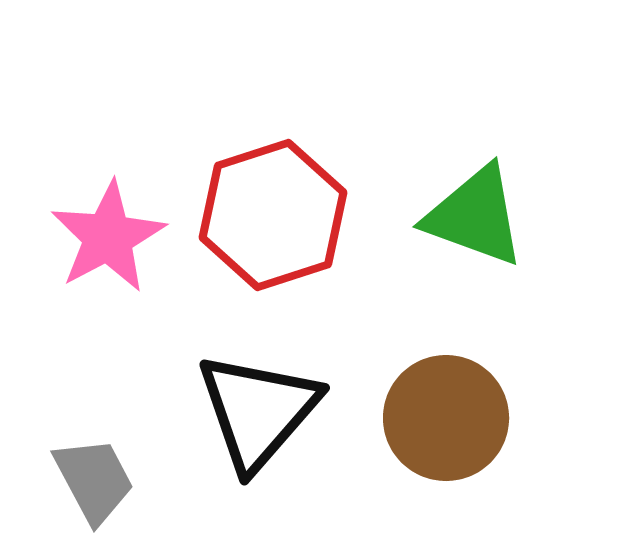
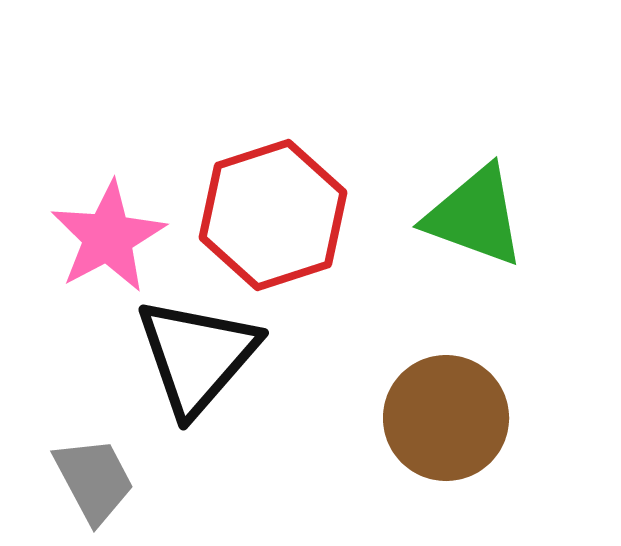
black triangle: moved 61 px left, 55 px up
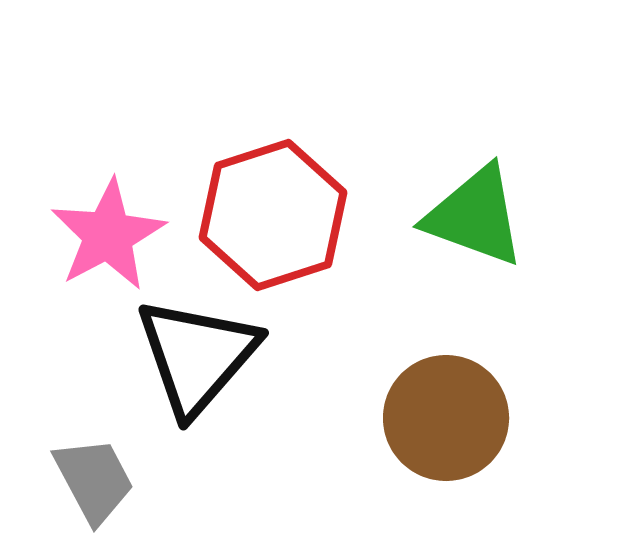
pink star: moved 2 px up
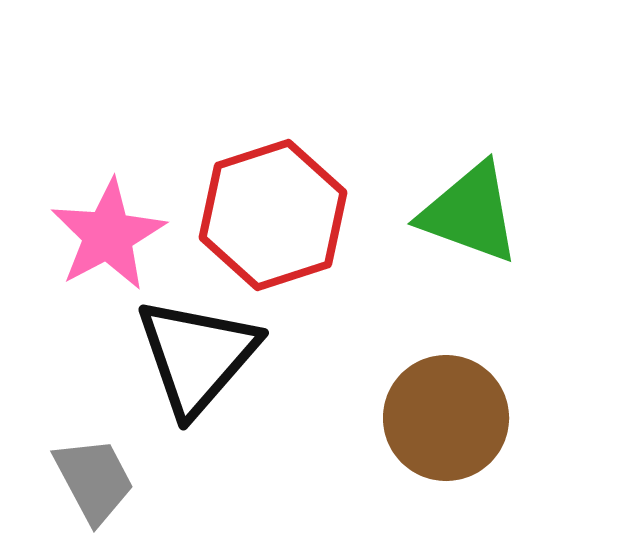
green triangle: moved 5 px left, 3 px up
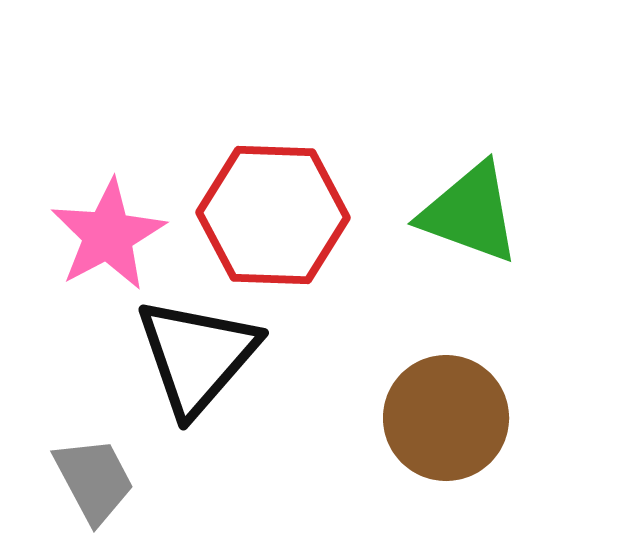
red hexagon: rotated 20 degrees clockwise
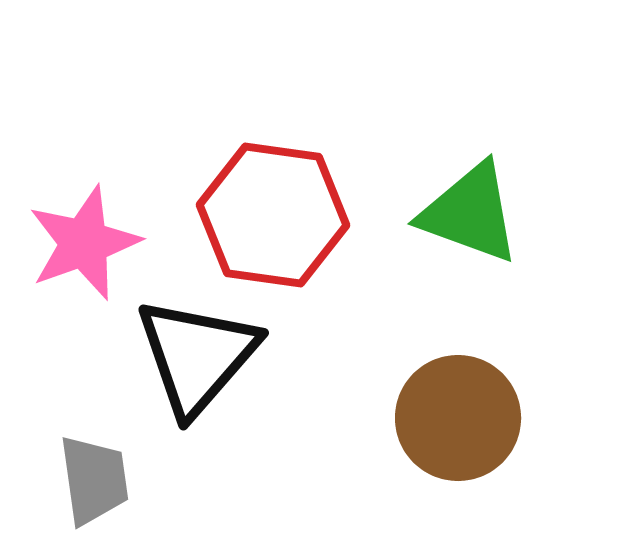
red hexagon: rotated 6 degrees clockwise
pink star: moved 24 px left, 8 px down; rotated 8 degrees clockwise
brown circle: moved 12 px right
gray trapezoid: rotated 20 degrees clockwise
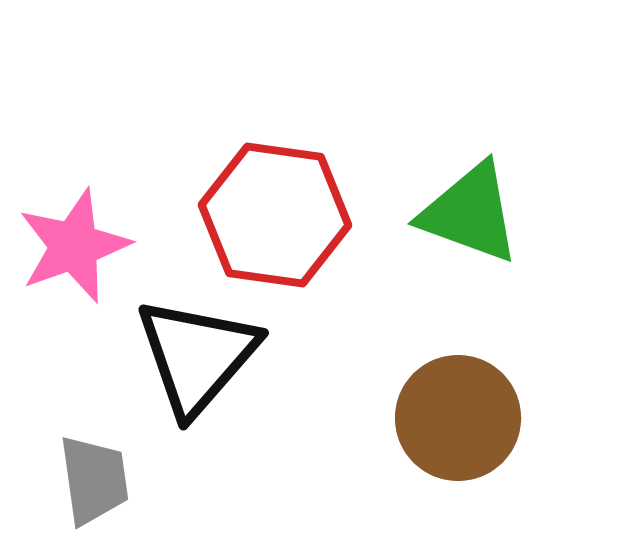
red hexagon: moved 2 px right
pink star: moved 10 px left, 3 px down
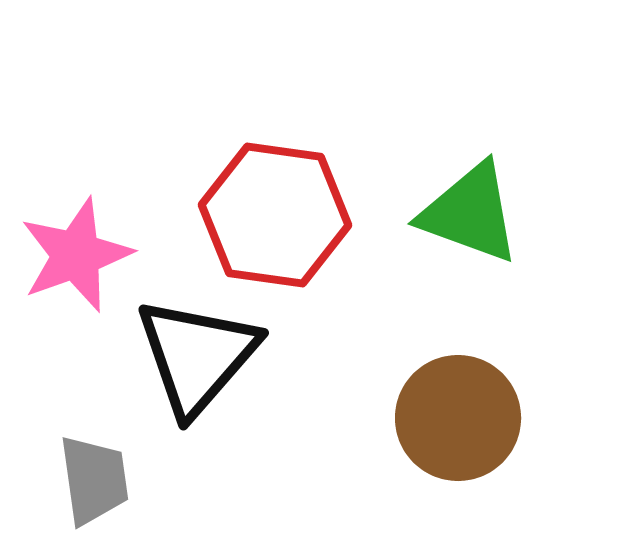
pink star: moved 2 px right, 9 px down
